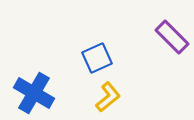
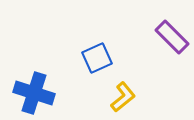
blue cross: rotated 12 degrees counterclockwise
yellow L-shape: moved 15 px right
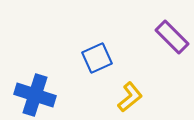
blue cross: moved 1 px right, 2 px down
yellow L-shape: moved 7 px right
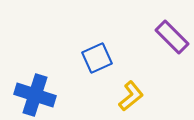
yellow L-shape: moved 1 px right, 1 px up
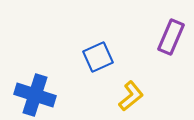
purple rectangle: moved 1 px left; rotated 68 degrees clockwise
blue square: moved 1 px right, 1 px up
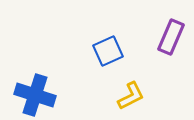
blue square: moved 10 px right, 6 px up
yellow L-shape: rotated 12 degrees clockwise
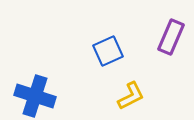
blue cross: moved 1 px down
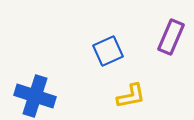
yellow L-shape: rotated 16 degrees clockwise
